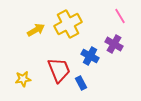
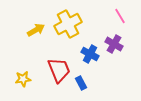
blue cross: moved 2 px up
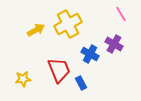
pink line: moved 1 px right, 2 px up
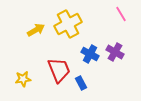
purple cross: moved 1 px right, 8 px down
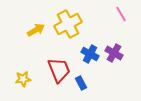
purple cross: moved 1 px left, 1 px down
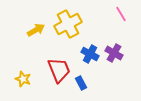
yellow star: rotated 28 degrees clockwise
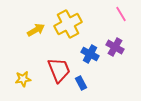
purple cross: moved 1 px right, 6 px up
yellow star: rotated 28 degrees counterclockwise
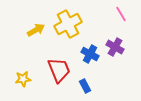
blue rectangle: moved 4 px right, 3 px down
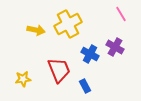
yellow arrow: rotated 42 degrees clockwise
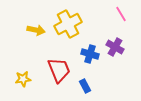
blue cross: rotated 12 degrees counterclockwise
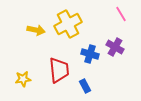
red trapezoid: rotated 16 degrees clockwise
